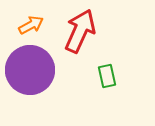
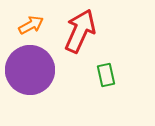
green rectangle: moved 1 px left, 1 px up
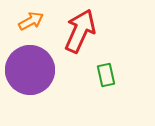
orange arrow: moved 4 px up
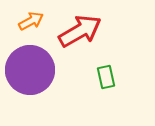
red arrow: rotated 36 degrees clockwise
green rectangle: moved 2 px down
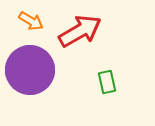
orange arrow: rotated 60 degrees clockwise
green rectangle: moved 1 px right, 5 px down
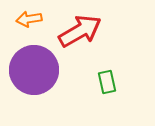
orange arrow: moved 2 px left, 2 px up; rotated 140 degrees clockwise
purple circle: moved 4 px right
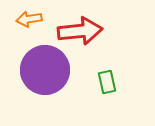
red arrow: rotated 24 degrees clockwise
purple circle: moved 11 px right
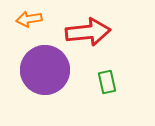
red arrow: moved 8 px right, 1 px down
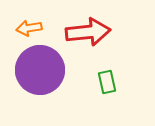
orange arrow: moved 9 px down
purple circle: moved 5 px left
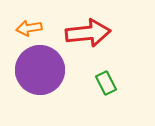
red arrow: moved 1 px down
green rectangle: moved 1 px left, 1 px down; rotated 15 degrees counterclockwise
